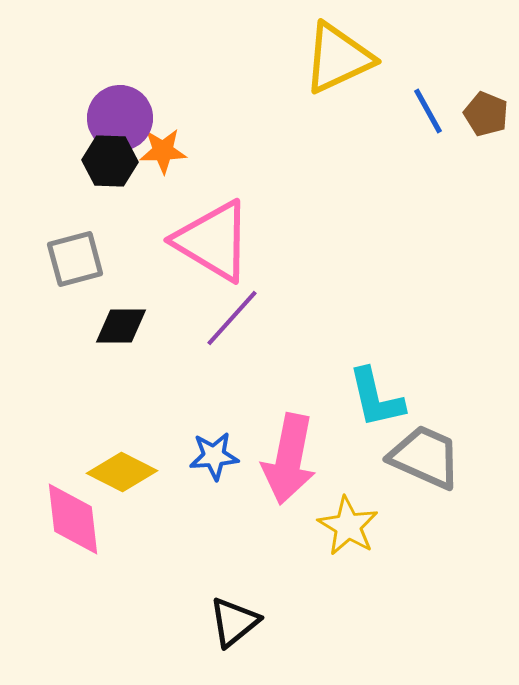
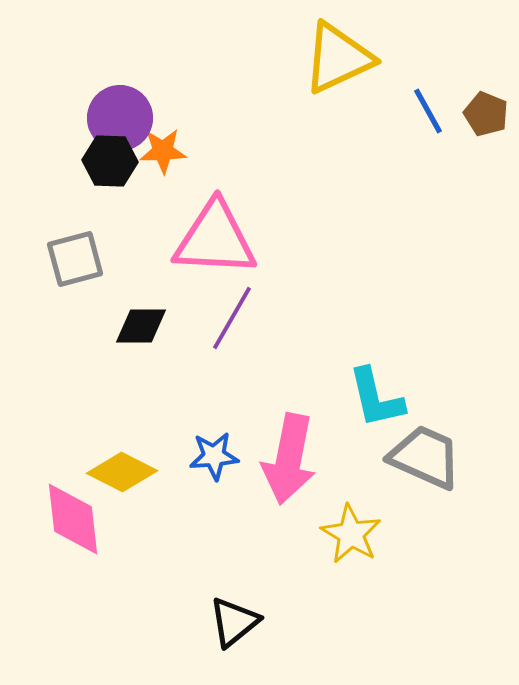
pink triangle: moved 2 px right, 2 px up; rotated 28 degrees counterclockwise
purple line: rotated 12 degrees counterclockwise
black diamond: moved 20 px right
yellow star: moved 3 px right, 8 px down
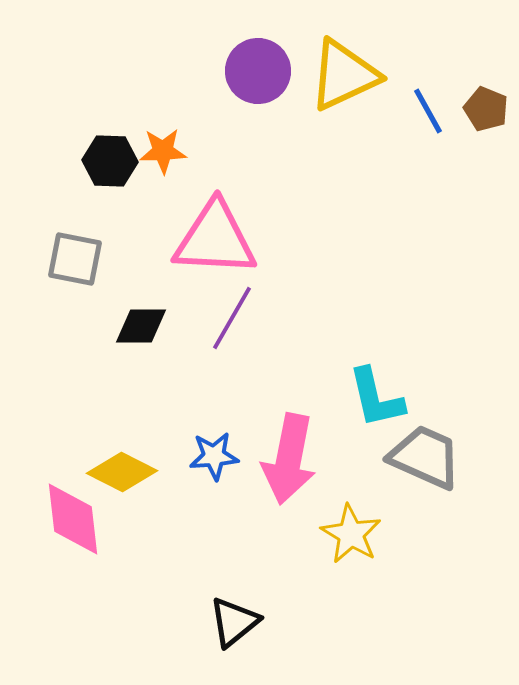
yellow triangle: moved 6 px right, 17 px down
brown pentagon: moved 5 px up
purple circle: moved 138 px right, 47 px up
gray square: rotated 26 degrees clockwise
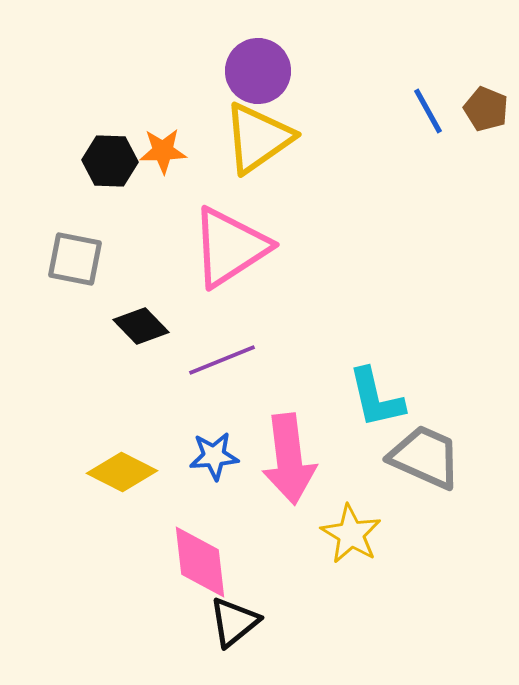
yellow triangle: moved 86 px left, 63 px down; rotated 10 degrees counterclockwise
pink triangle: moved 15 px right, 8 px down; rotated 36 degrees counterclockwise
purple line: moved 10 px left, 42 px down; rotated 38 degrees clockwise
black diamond: rotated 46 degrees clockwise
pink arrow: rotated 18 degrees counterclockwise
pink diamond: moved 127 px right, 43 px down
